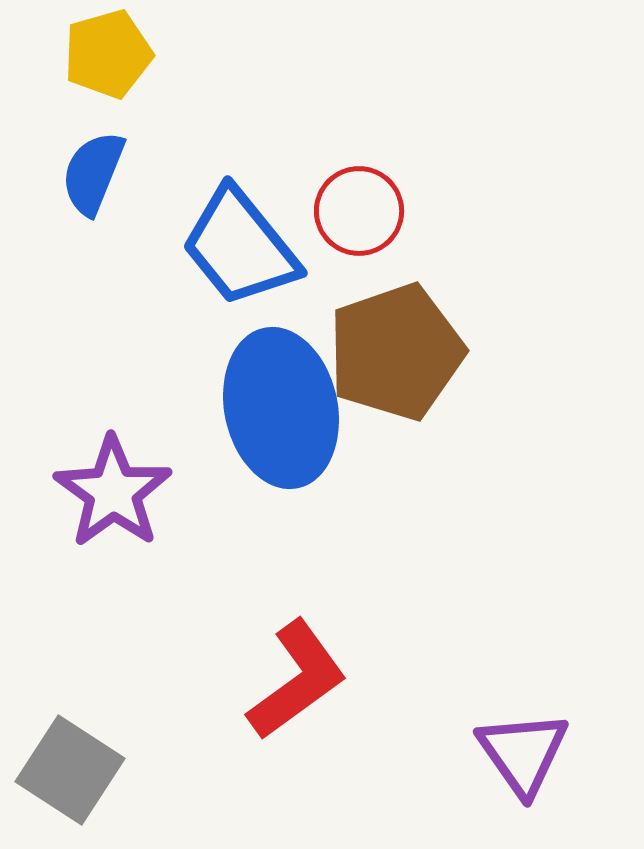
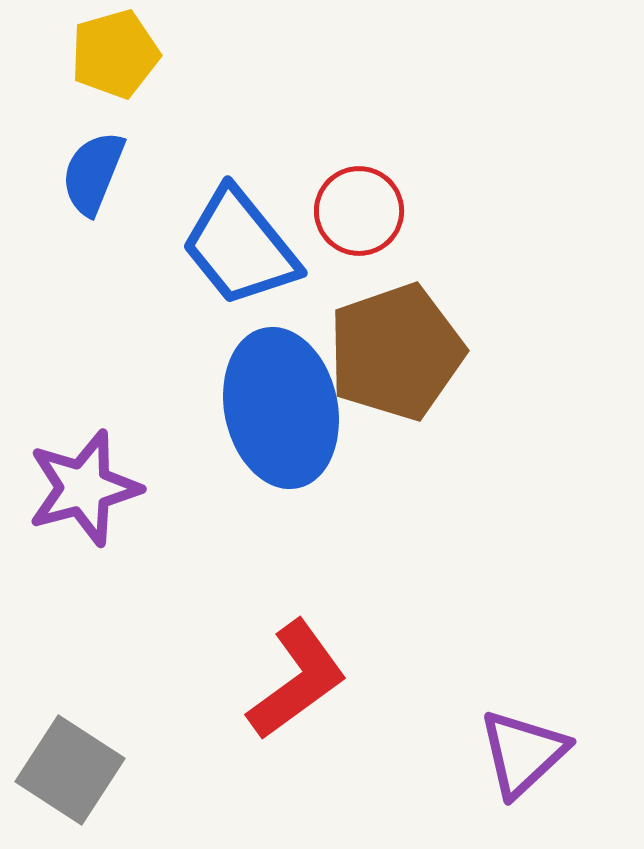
yellow pentagon: moved 7 px right
purple star: moved 29 px left, 4 px up; rotated 21 degrees clockwise
purple triangle: rotated 22 degrees clockwise
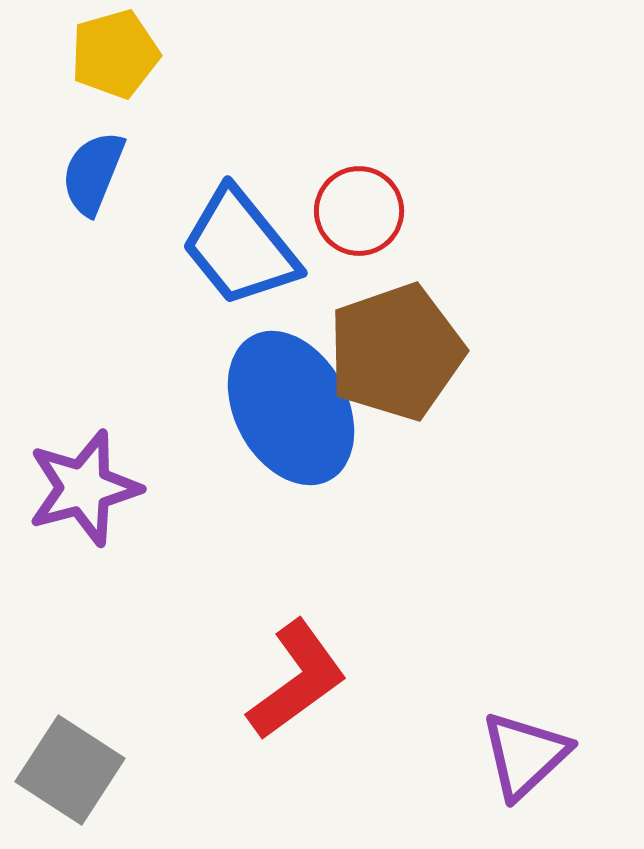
blue ellipse: moved 10 px right; rotated 16 degrees counterclockwise
purple triangle: moved 2 px right, 2 px down
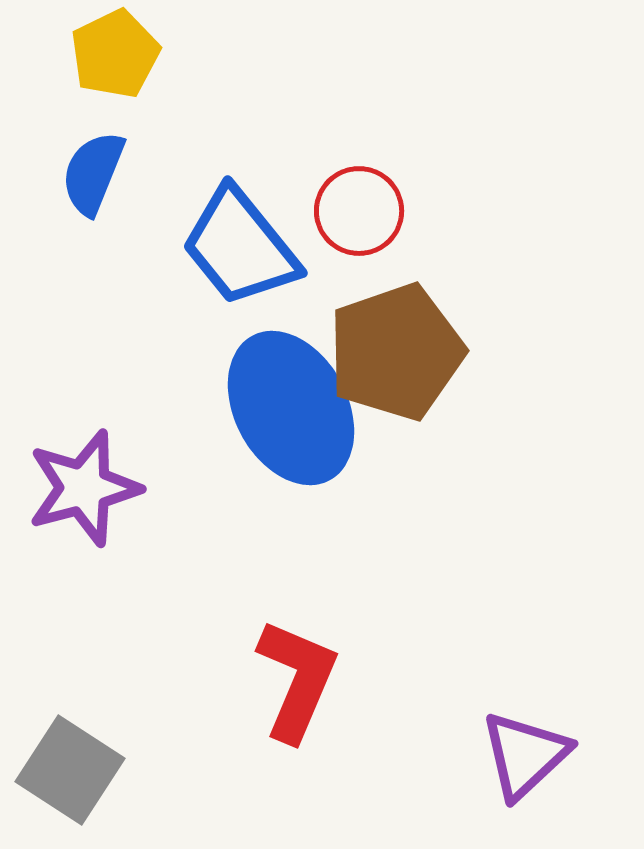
yellow pentagon: rotated 10 degrees counterclockwise
red L-shape: rotated 31 degrees counterclockwise
